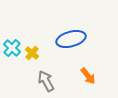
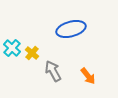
blue ellipse: moved 10 px up
gray arrow: moved 7 px right, 10 px up
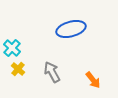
yellow cross: moved 14 px left, 16 px down
gray arrow: moved 1 px left, 1 px down
orange arrow: moved 5 px right, 4 px down
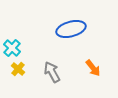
orange arrow: moved 12 px up
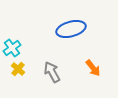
cyan cross: rotated 12 degrees clockwise
